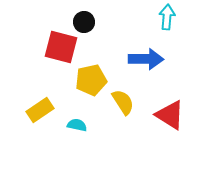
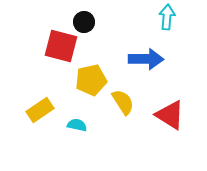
red square: moved 1 px up
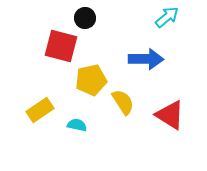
cyan arrow: rotated 45 degrees clockwise
black circle: moved 1 px right, 4 px up
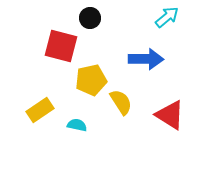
black circle: moved 5 px right
yellow semicircle: moved 2 px left
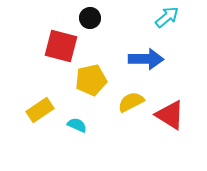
yellow semicircle: moved 10 px right; rotated 84 degrees counterclockwise
cyan semicircle: rotated 12 degrees clockwise
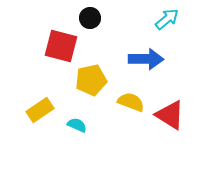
cyan arrow: moved 2 px down
yellow semicircle: rotated 48 degrees clockwise
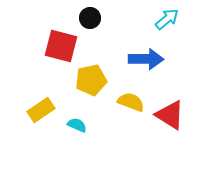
yellow rectangle: moved 1 px right
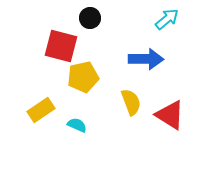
yellow pentagon: moved 8 px left, 3 px up
yellow semicircle: rotated 48 degrees clockwise
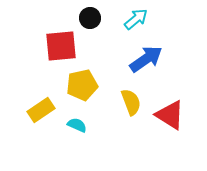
cyan arrow: moved 31 px left
red square: rotated 20 degrees counterclockwise
blue arrow: rotated 36 degrees counterclockwise
yellow pentagon: moved 1 px left, 8 px down
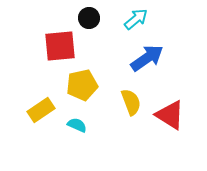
black circle: moved 1 px left
red square: moved 1 px left
blue arrow: moved 1 px right, 1 px up
